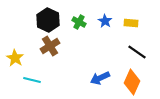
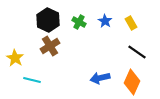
yellow rectangle: rotated 56 degrees clockwise
blue arrow: rotated 12 degrees clockwise
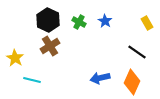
yellow rectangle: moved 16 px right
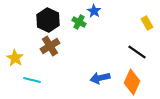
blue star: moved 11 px left, 10 px up
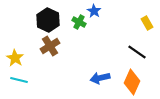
cyan line: moved 13 px left
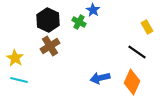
blue star: moved 1 px left, 1 px up
yellow rectangle: moved 4 px down
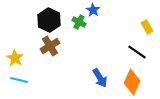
black hexagon: moved 1 px right
blue arrow: rotated 108 degrees counterclockwise
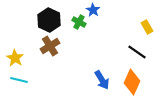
blue arrow: moved 2 px right, 2 px down
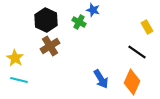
blue star: rotated 16 degrees counterclockwise
black hexagon: moved 3 px left
blue arrow: moved 1 px left, 1 px up
